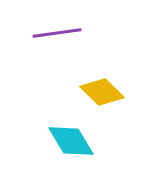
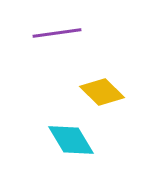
cyan diamond: moved 1 px up
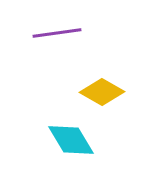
yellow diamond: rotated 15 degrees counterclockwise
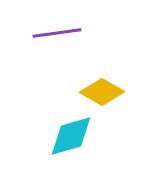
cyan diamond: moved 4 px up; rotated 75 degrees counterclockwise
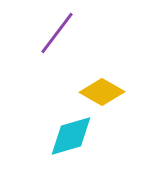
purple line: rotated 45 degrees counterclockwise
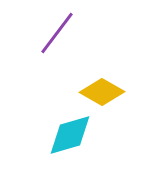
cyan diamond: moved 1 px left, 1 px up
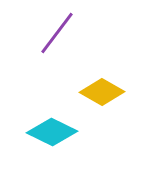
cyan diamond: moved 18 px left, 3 px up; rotated 42 degrees clockwise
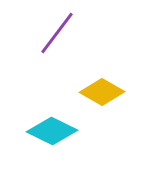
cyan diamond: moved 1 px up
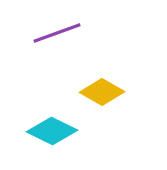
purple line: rotated 33 degrees clockwise
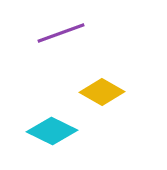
purple line: moved 4 px right
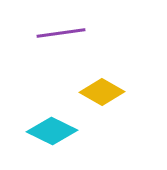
purple line: rotated 12 degrees clockwise
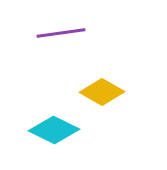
cyan diamond: moved 2 px right, 1 px up
